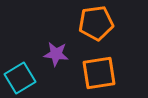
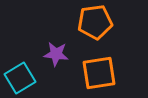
orange pentagon: moved 1 px left, 1 px up
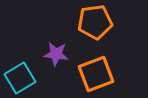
orange square: moved 3 px left, 1 px down; rotated 12 degrees counterclockwise
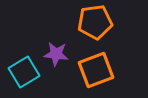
orange square: moved 4 px up
cyan square: moved 4 px right, 6 px up
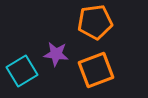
cyan square: moved 2 px left, 1 px up
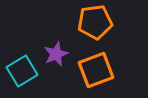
purple star: rotated 30 degrees counterclockwise
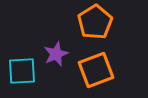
orange pentagon: rotated 24 degrees counterclockwise
cyan square: rotated 28 degrees clockwise
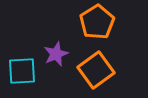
orange pentagon: moved 2 px right
orange square: rotated 15 degrees counterclockwise
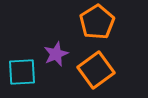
cyan square: moved 1 px down
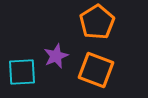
purple star: moved 2 px down
orange square: rotated 33 degrees counterclockwise
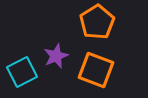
cyan square: rotated 24 degrees counterclockwise
